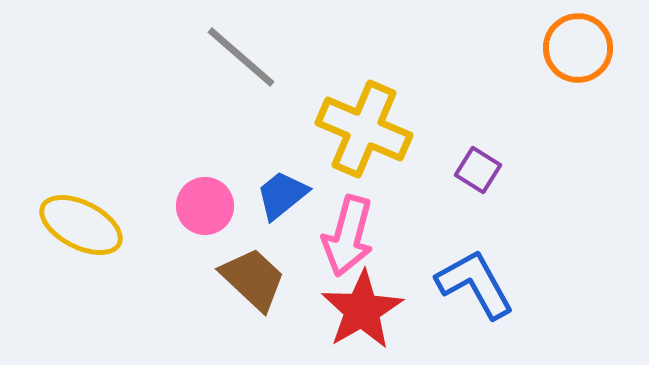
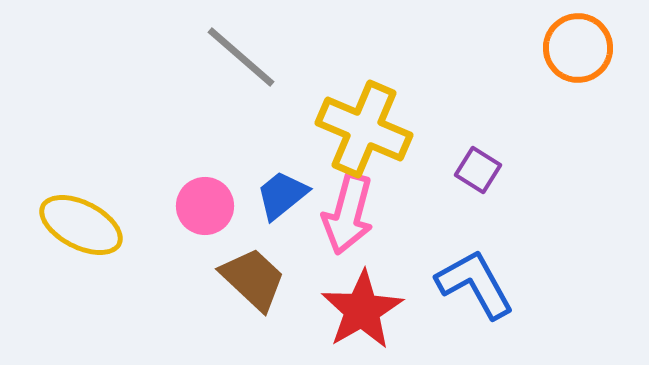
pink arrow: moved 22 px up
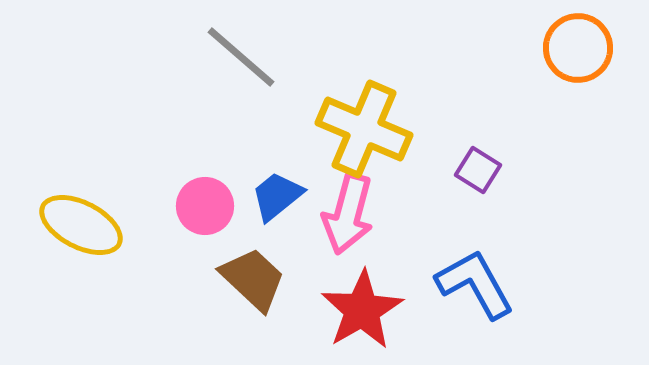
blue trapezoid: moved 5 px left, 1 px down
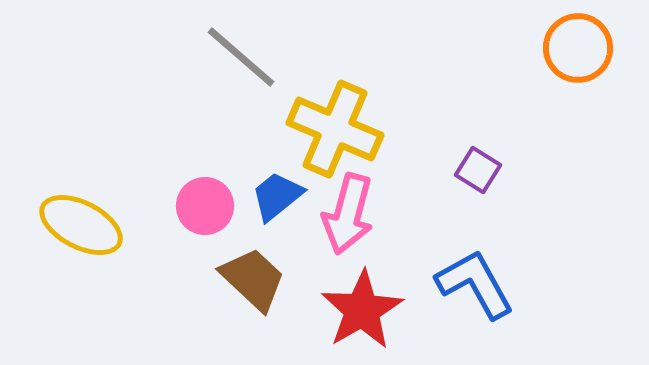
yellow cross: moved 29 px left
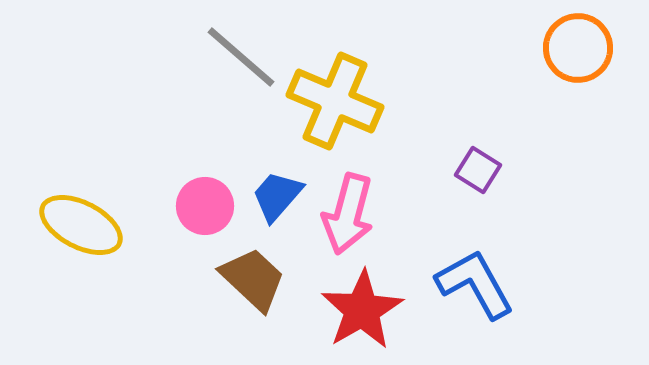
yellow cross: moved 28 px up
blue trapezoid: rotated 10 degrees counterclockwise
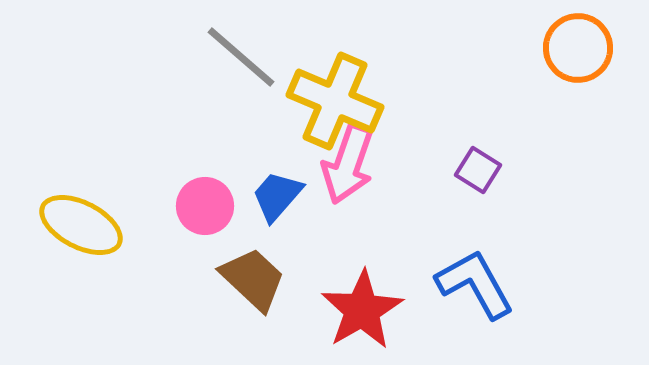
pink arrow: moved 50 px up; rotated 4 degrees clockwise
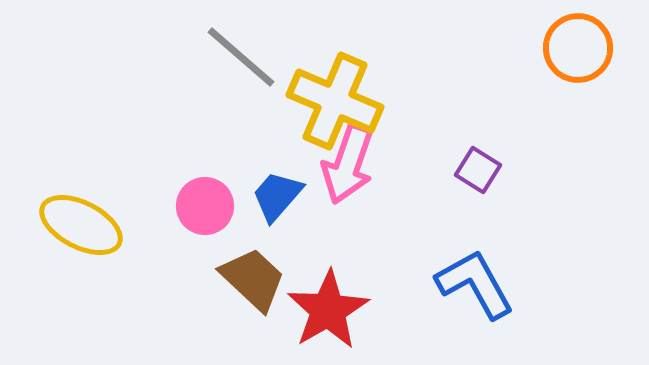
red star: moved 34 px left
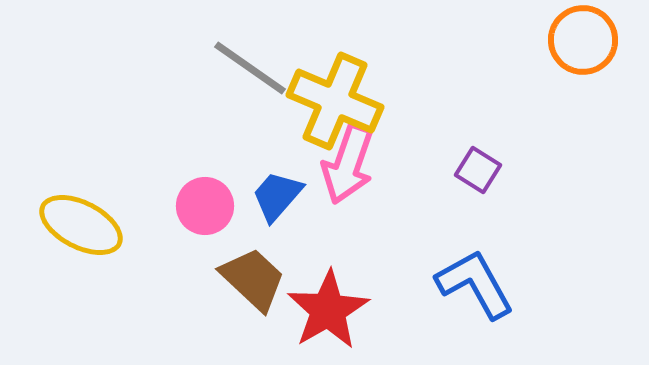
orange circle: moved 5 px right, 8 px up
gray line: moved 9 px right, 11 px down; rotated 6 degrees counterclockwise
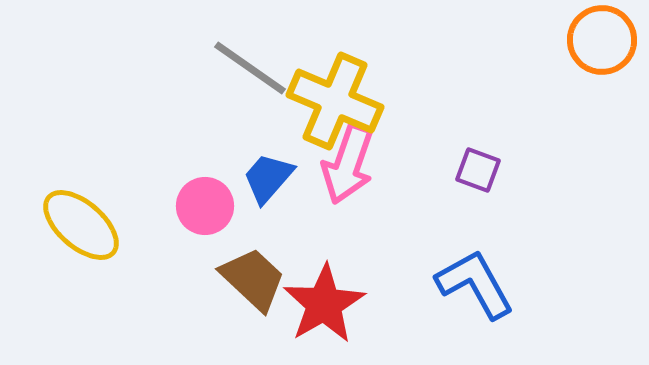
orange circle: moved 19 px right
purple square: rotated 12 degrees counterclockwise
blue trapezoid: moved 9 px left, 18 px up
yellow ellipse: rotated 14 degrees clockwise
red star: moved 4 px left, 6 px up
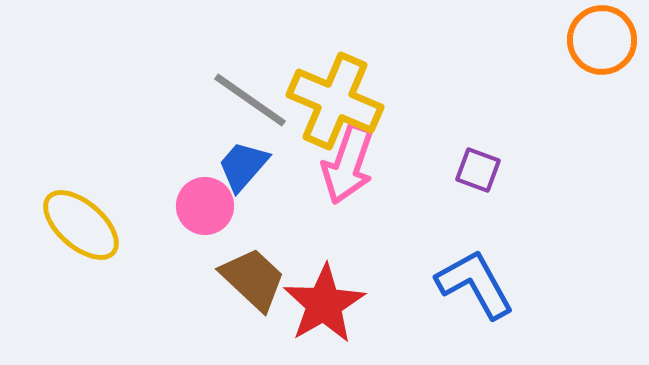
gray line: moved 32 px down
blue trapezoid: moved 25 px left, 12 px up
